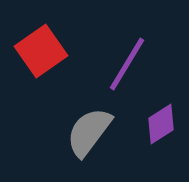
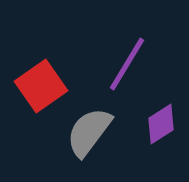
red square: moved 35 px down
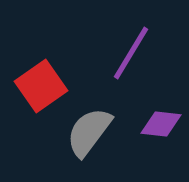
purple line: moved 4 px right, 11 px up
purple diamond: rotated 39 degrees clockwise
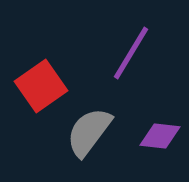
purple diamond: moved 1 px left, 12 px down
